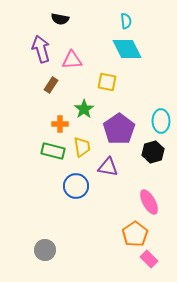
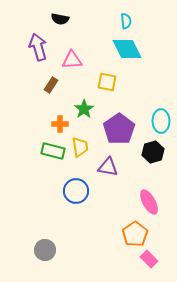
purple arrow: moved 3 px left, 2 px up
yellow trapezoid: moved 2 px left
blue circle: moved 5 px down
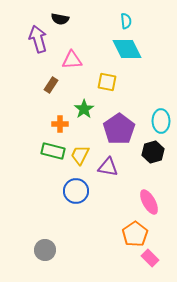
purple arrow: moved 8 px up
yellow trapezoid: moved 8 px down; rotated 145 degrees counterclockwise
pink rectangle: moved 1 px right, 1 px up
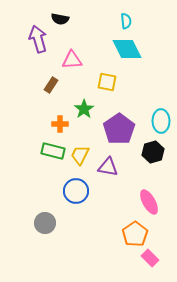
gray circle: moved 27 px up
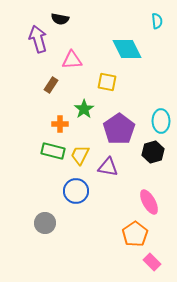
cyan semicircle: moved 31 px right
pink rectangle: moved 2 px right, 4 px down
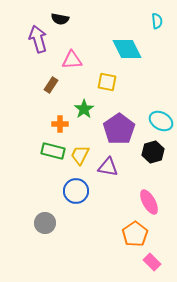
cyan ellipse: rotated 60 degrees counterclockwise
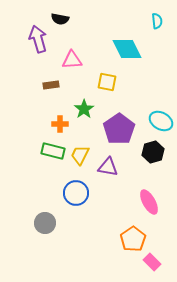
brown rectangle: rotated 49 degrees clockwise
blue circle: moved 2 px down
orange pentagon: moved 2 px left, 5 px down
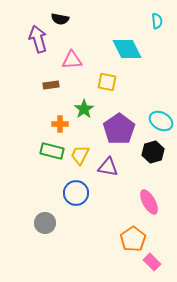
green rectangle: moved 1 px left
